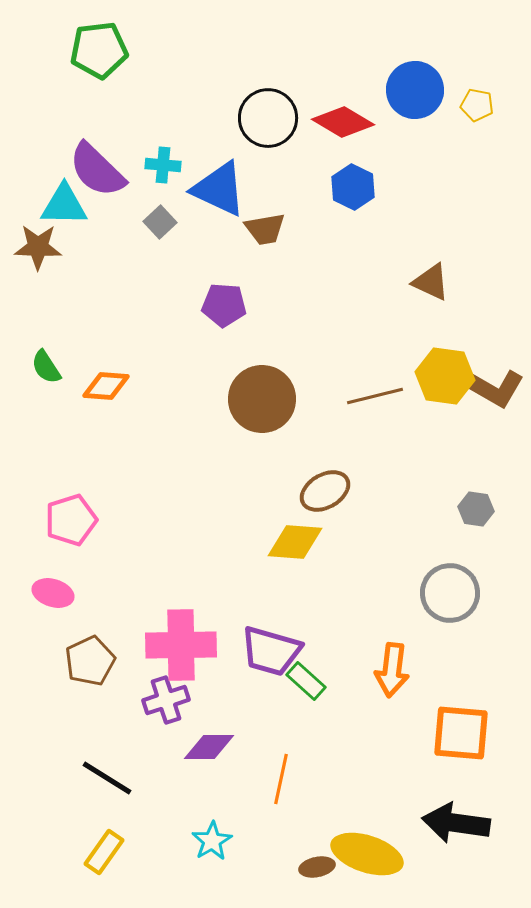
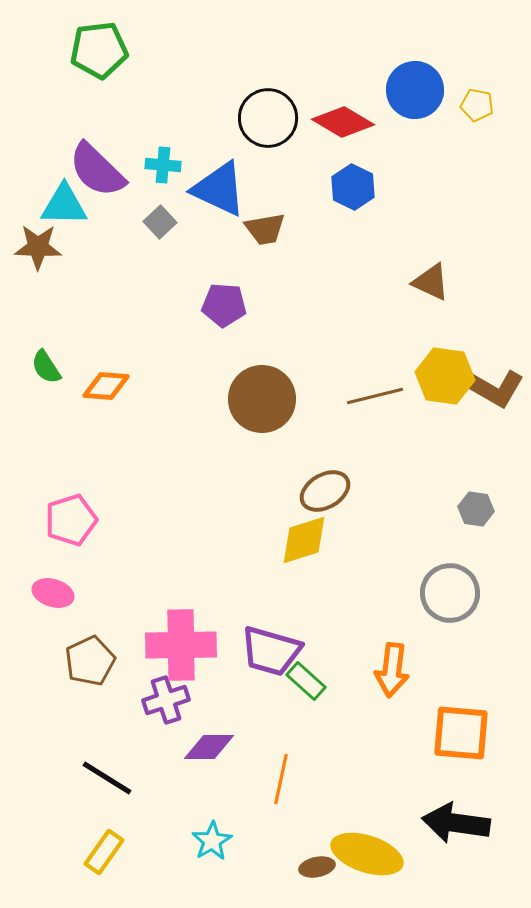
yellow diamond at (295, 542): moved 9 px right, 2 px up; rotated 22 degrees counterclockwise
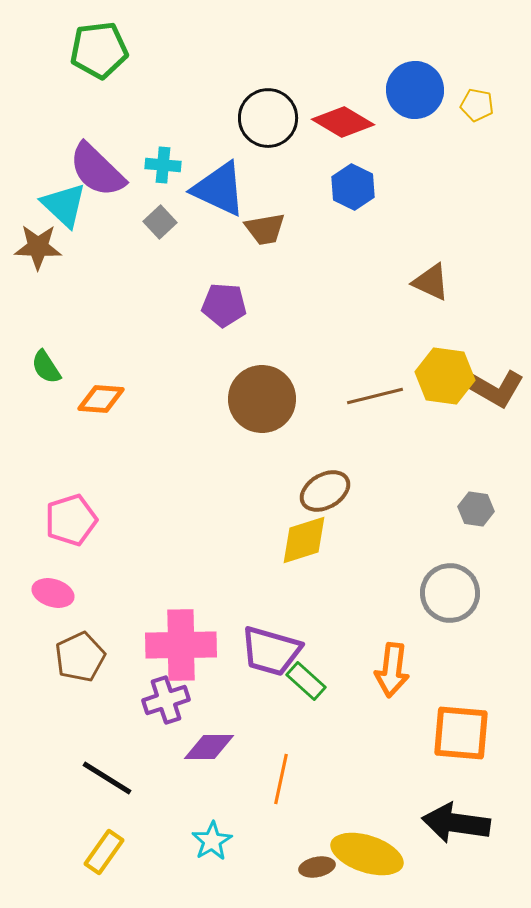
cyan triangle at (64, 205): rotated 42 degrees clockwise
orange diamond at (106, 386): moved 5 px left, 13 px down
brown pentagon at (90, 661): moved 10 px left, 4 px up
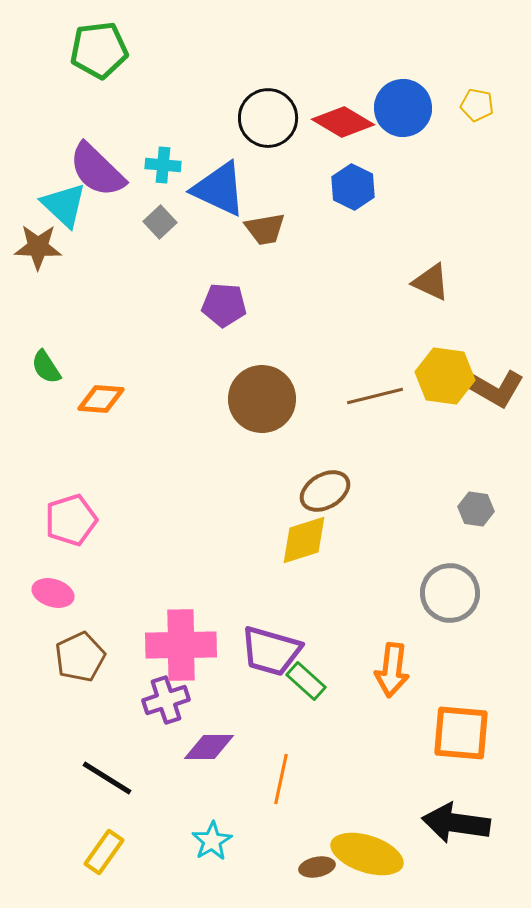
blue circle at (415, 90): moved 12 px left, 18 px down
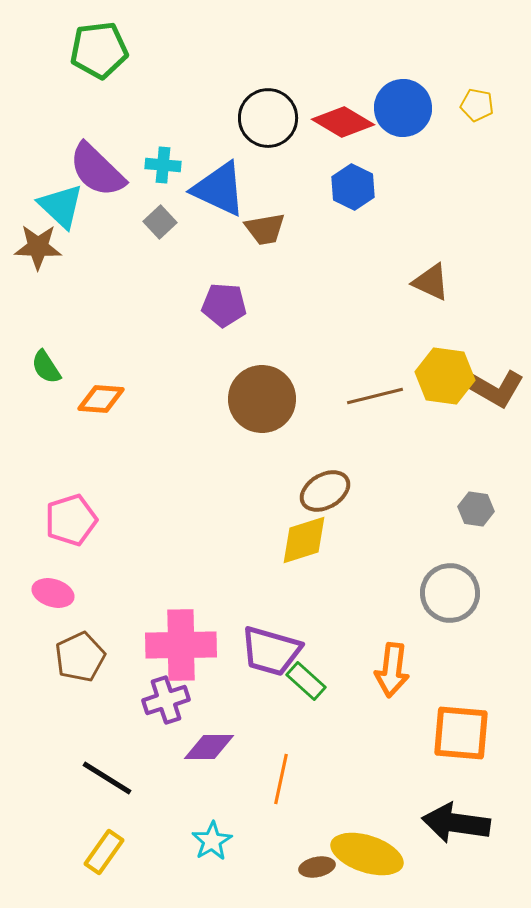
cyan triangle at (64, 205): moved 3 px left, 1 px down
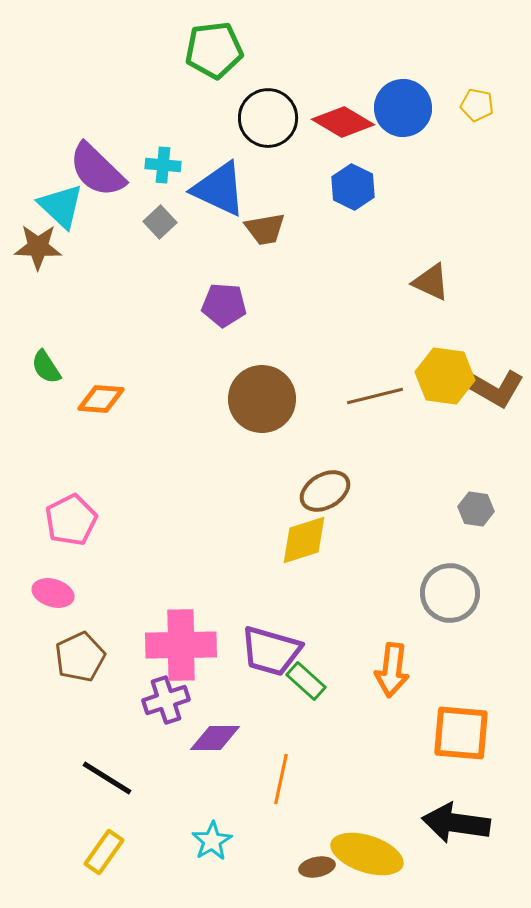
green pentagon at (99, 50): moved 115 px right
pink pentagon at (71, 520): rotated 9 degrees counterclockwise
purple diamond at (209, 747): moved 6 px right, 9 px up
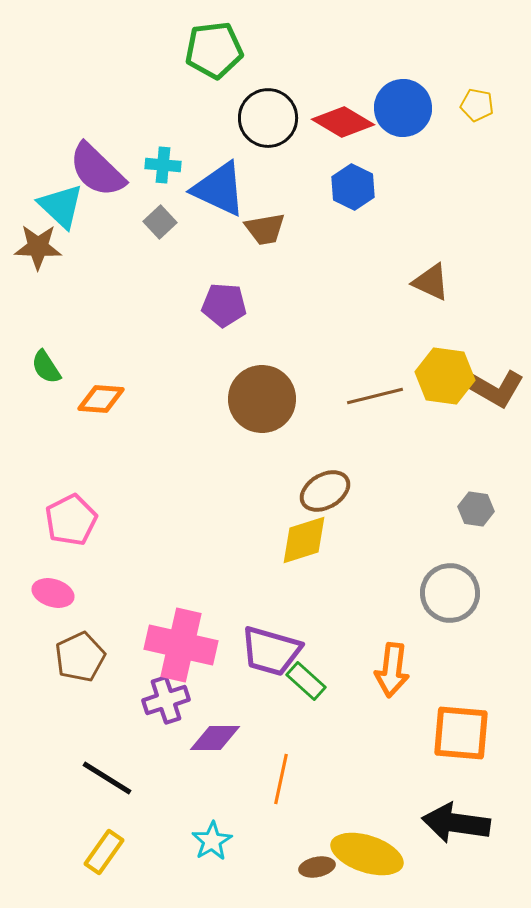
pink cross at (181, 645): rotated 14 degrees clockwise
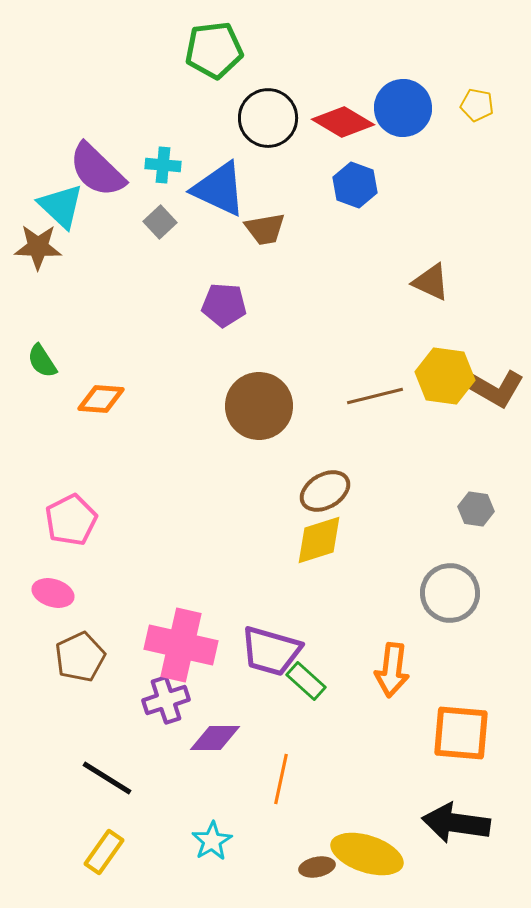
blue hexagon at (353, 187): moved 2 px right, 2 px up; rotated 6 degrees counterclockwise
green semicircle at (46, 367): moved 4 px left, 6 px up
brown circle at (262, 399): moved 3 px left, 7 px down
yellow diamond at (304, 540): moved 15 px right
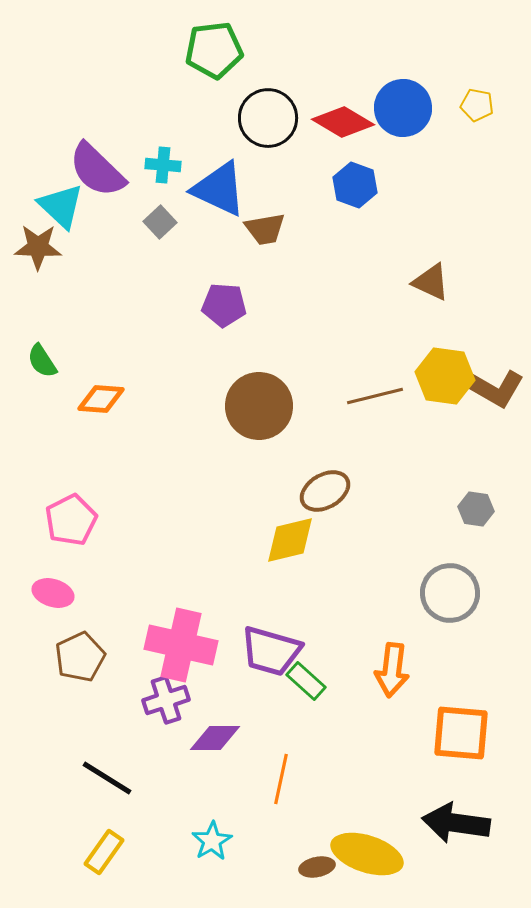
yellow diamond at (319, 540): moved 29 px left; rotated 4 degrees clockwise
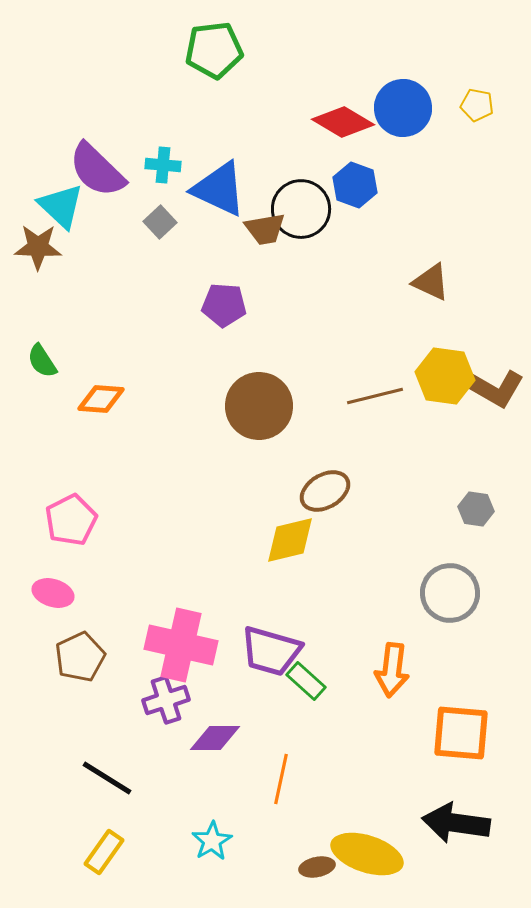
black circle at (268, 118): moved 33 px right, 91 px down
